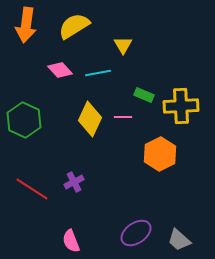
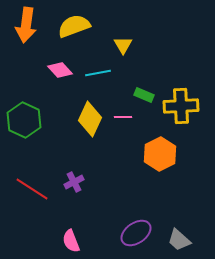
yellow semicircle: rotated 12 degrees clockwise
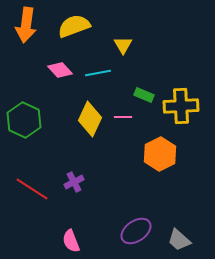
purple ellipse: moved 2 px up
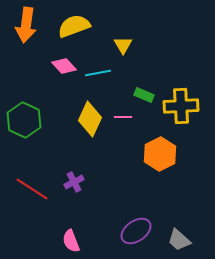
pink diamond: moved 4 px right, 4 px up
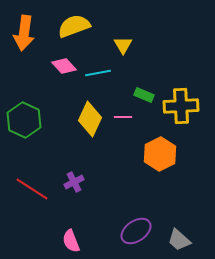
orange arrow: moved 2 px left, 8 px down
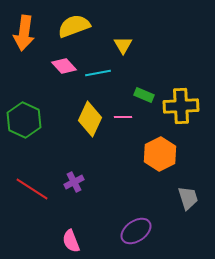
gray trapezoid: moved 9 px right, 42 px up; rotated 150 degrees counterclockwise
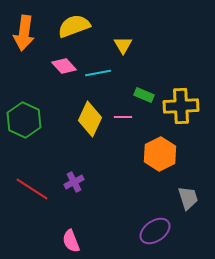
purple ellipse: moved 19 px right
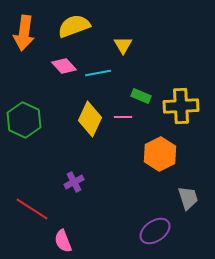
green rectangle: moved 3 px left, 1 px down
red line: moved 20 px down
pink semicircle: moved 8 px left
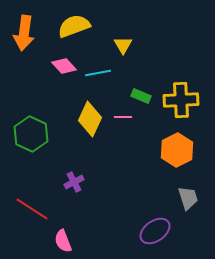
yellow cross: moved 6 px up
green hexagon: moved 7 px right, 14 px down
orange hexagon: moved 17 px right, 4 px up
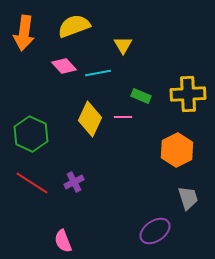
yellow cross: moved 7 px right, 6 px up
red line: moved 26 px up
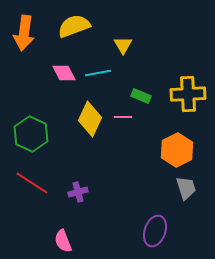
pink diamond: moved 7 px down; rotated 15 degrees clockwise
purple cross: moved 4 px right, 10 px down; rotated 12 degrees clockwise
gray trapezoid: moved 2 px left, 10 px up
purple ellipse: rotated 36 degrees counterclockwise
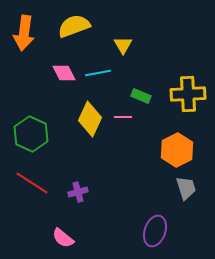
pink semicircle: moved 3 px up; rotated 30 degrees counterclockwise
